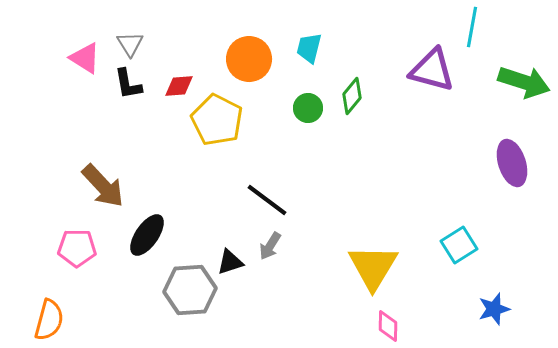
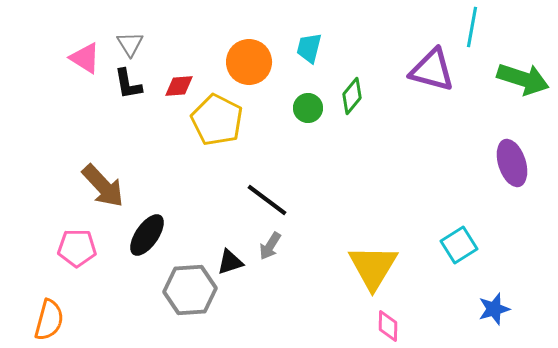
orange circle: moved 3 px down
green arrow: moved 1 px left, 3 px up
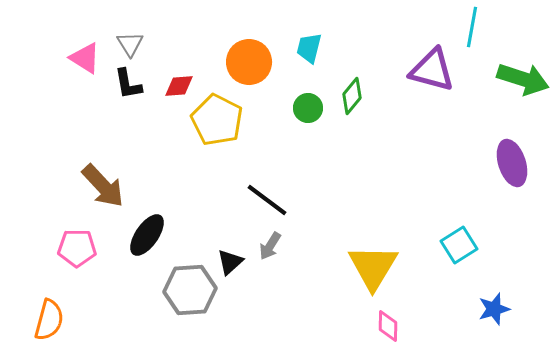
black triangle: rotated 24 degrees counterclockwise
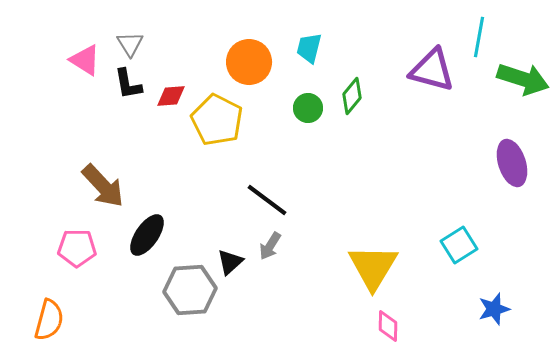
cyan line: moved 7 px right, 10 px down
pink triangle: moved 2 px down
red diamond: moved 8 px left, 10 px down
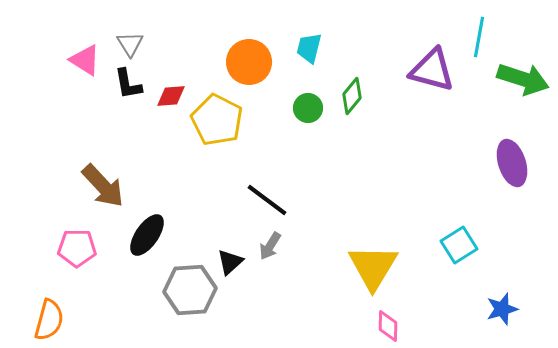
blue star: moved 8 px right
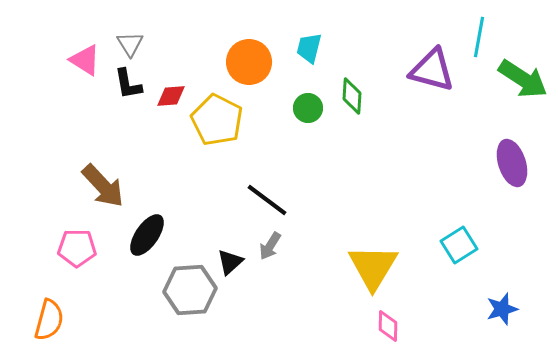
green arrow: rotated 15 degrees clockwise
green diamond: rotated 36 degrees counterclockwise
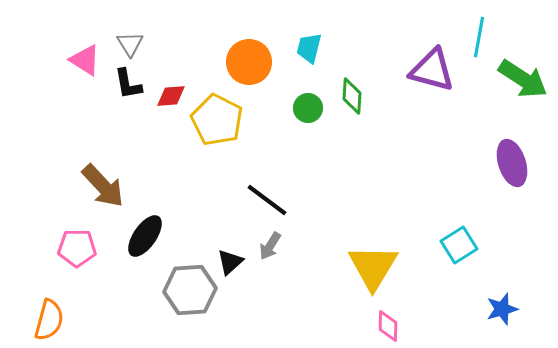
black ellipse: moved 2 px left, 1 px down
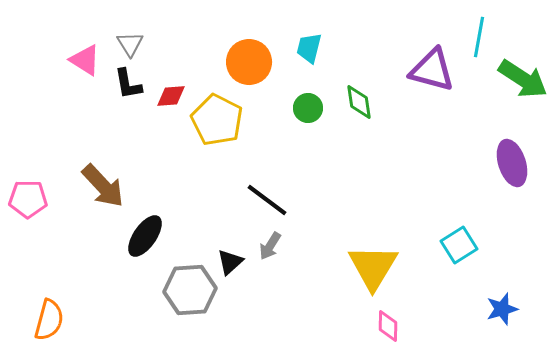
green diamond: moved 7 px right, 6 px down; rotated 12 degrees counterclockwise
pink pentagon: moved 49 px left, 49 px up
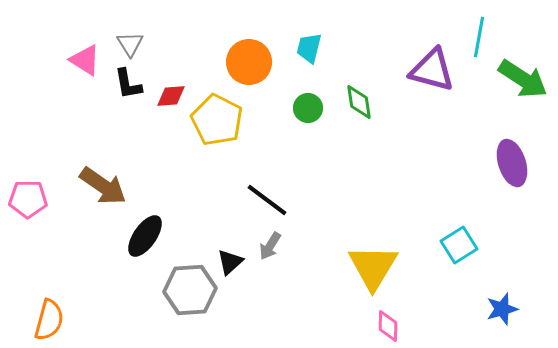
brown arrow: rotated 12 degrees counterclockwise
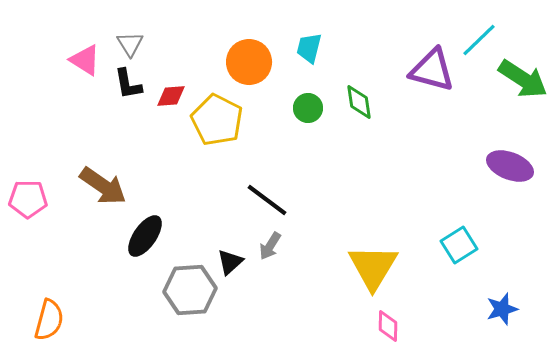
cyan line: moved 3 px down; rotated 36 degrees clockwise
purple ellipse: moved 2 px left, 3 px down; rotated 51 degrees counterclockwise
